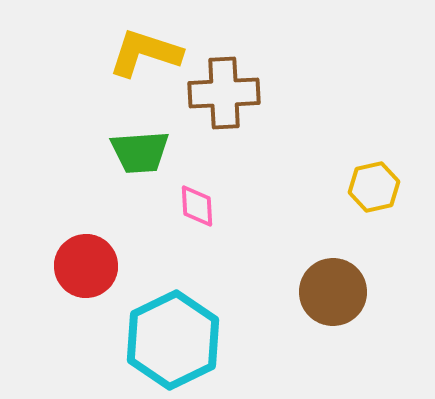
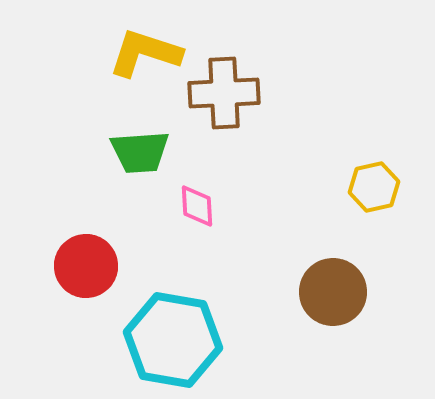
cyan hexagon: rotated 24 degrees counterclockwise
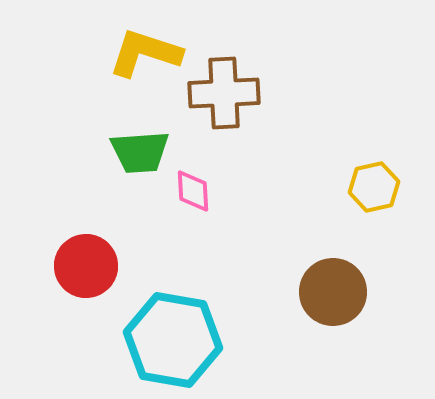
pink diamond: moved 4 px left, 15 px up
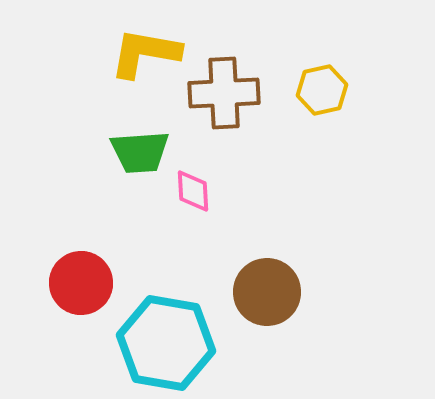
yellow L-shape: rotated 8 degrees counterclockwise
yellow hexagon: moved 52 px left, 97 px up
red circle: moved 5 px left, 17 px down
brown circle: moved 66 px left
cyan hexagon: moved 7 px left, 3 px down
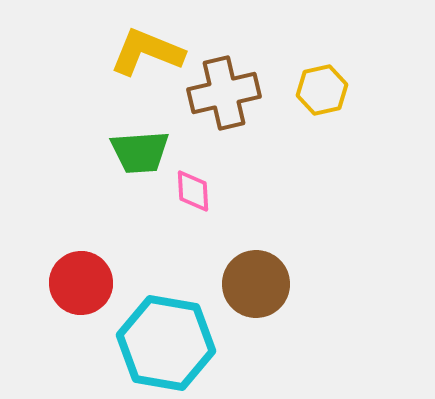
yellow L-shape: moved 2 px right, 1 px up; rotated 12 degrees clockwise
brown cross: rotated 10 degrees counterclockwise
brown circle: moved 11 px left, 8 px up
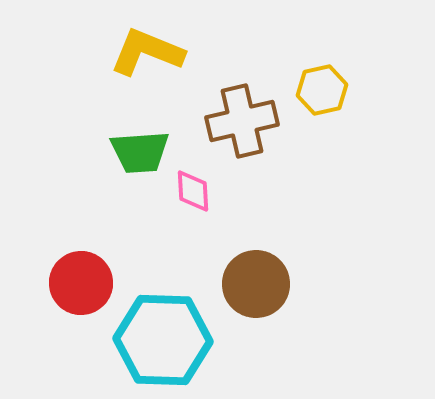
brown cross: moved 18 px right, 28 px down
cyan hexagon: moved 3 px left, 3 px up; rotated 8 degrees counterclockwise
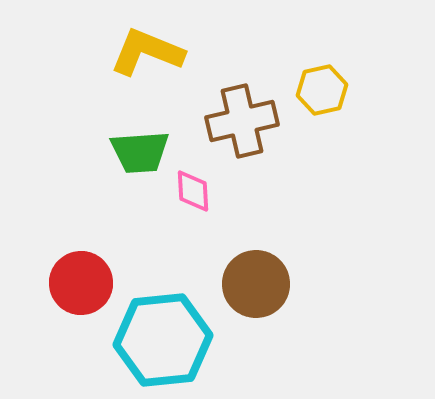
cyan hexagon: rotated 8 degrees counterclockwise
